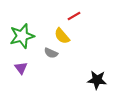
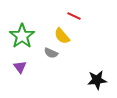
red line: rotated 56 degrees clockwise
green star: rotated 20 degrees counterclockwise
purple triangle: moved 1 px left, 1 px up
black star: rotated 12 degrees counterclockwise
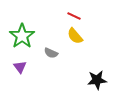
yellow semicircle: moved 13 px right
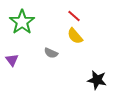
red line: rotated 16 degrees clockwise
green star: moved 14 px up
purple triangle: moved 8 px left, 7 px up
black star: rotated 18 degrees clockwise
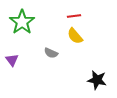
red line: rotated 48 degrees counterclockwise
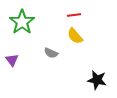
red line: moved 1 px up
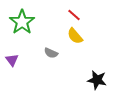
red line: rotated 48 degrees clockwise
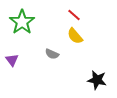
gray semicircle: moved 1 px right, 1 px down
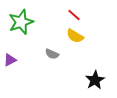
green star: moved 1 px left; rotated 15 degrees clockwise
yellow semicircle: rotated 18 degrees counterclockwise
purple triangle: moved 2 px left; rotated 40 degrees clockwise
black star: moved 2 px left; rotated 30 degrees clockwise
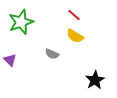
purple triangle: rotated 48 degrees counterclockwise
